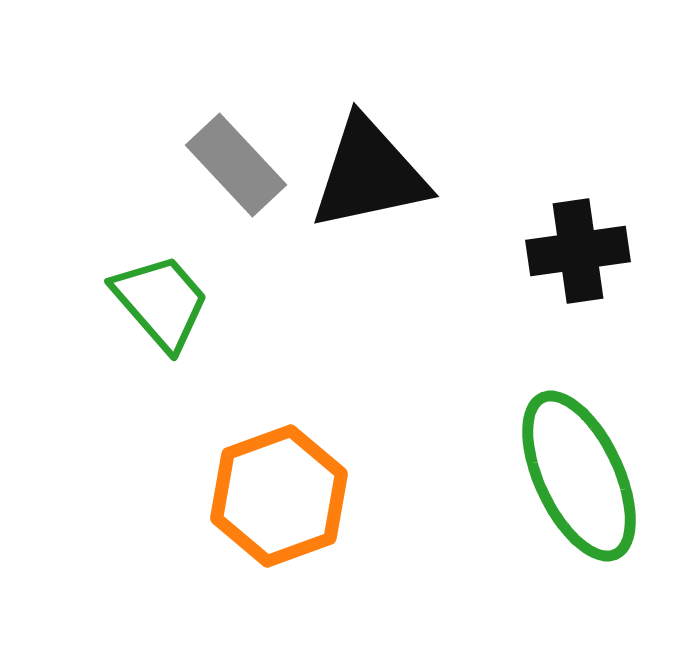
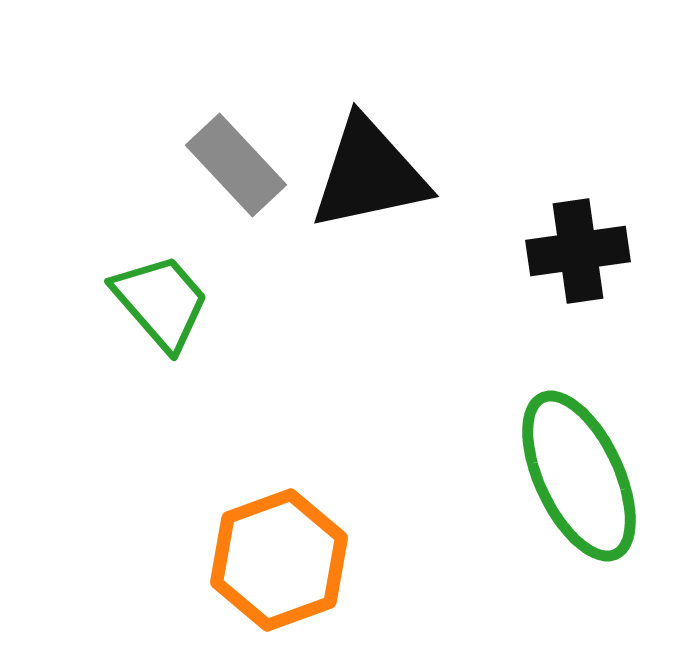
orange hexagon: moved 64 px down
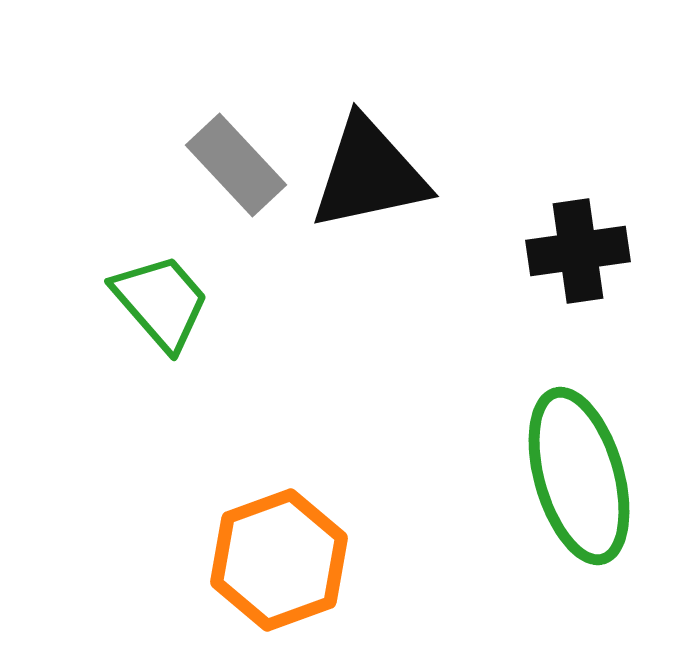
green ellipse: rotated 9 degrees clockwise
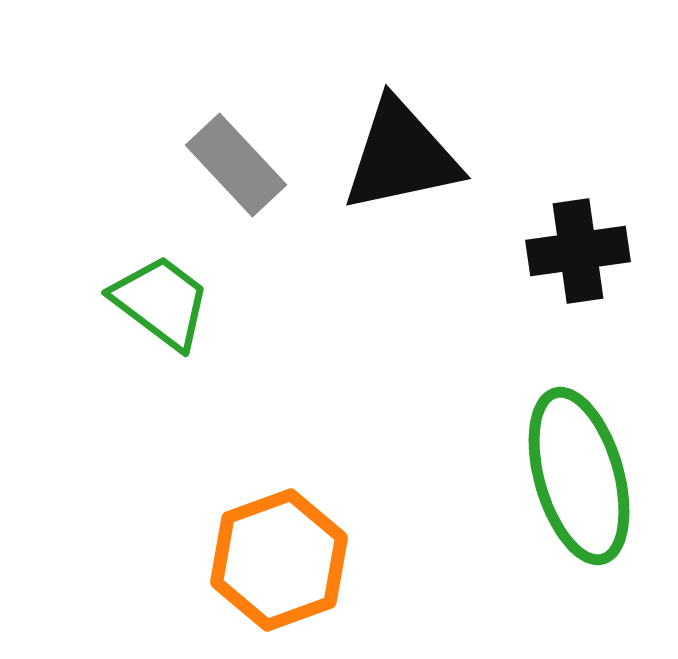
black triangle: moved 32 px right, 18 px up
green trapezoid: rotated 12 degrees counterclockwise
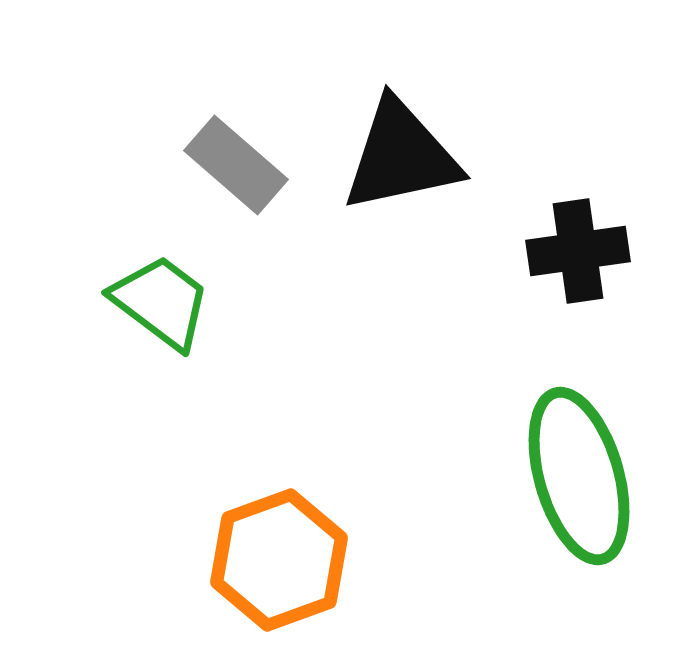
gray rectangle: rotated 6 degrees counterclockwise
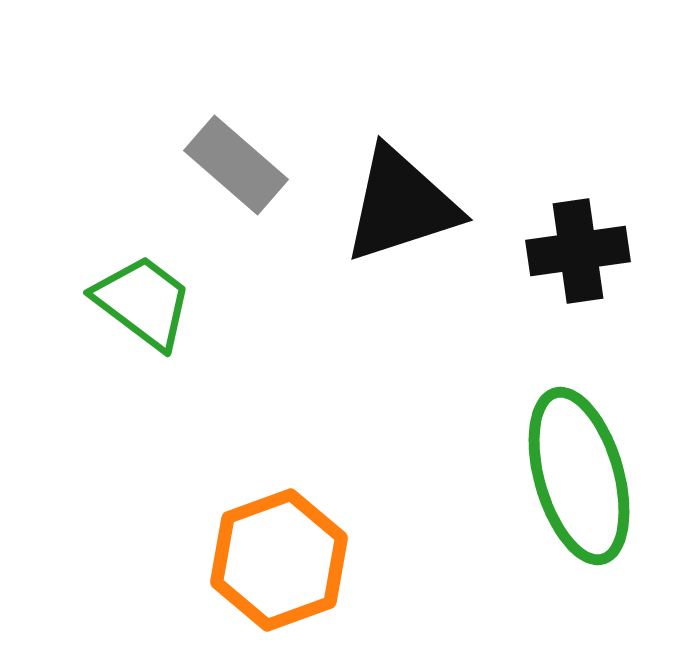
black triangle: moved 49 px down; rotated 6 degrees counterclockwise
green trapezoid: moved 18 px left
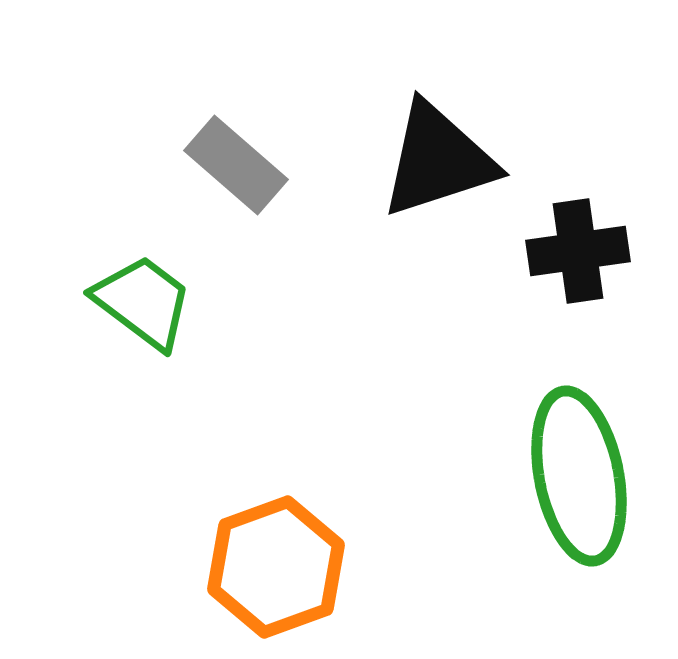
black triangle: moved 37 px right, 45 px up
green ellipse: rotated 5 degrees clockwise
orange hexagon: moved 3 px left, 7 px down
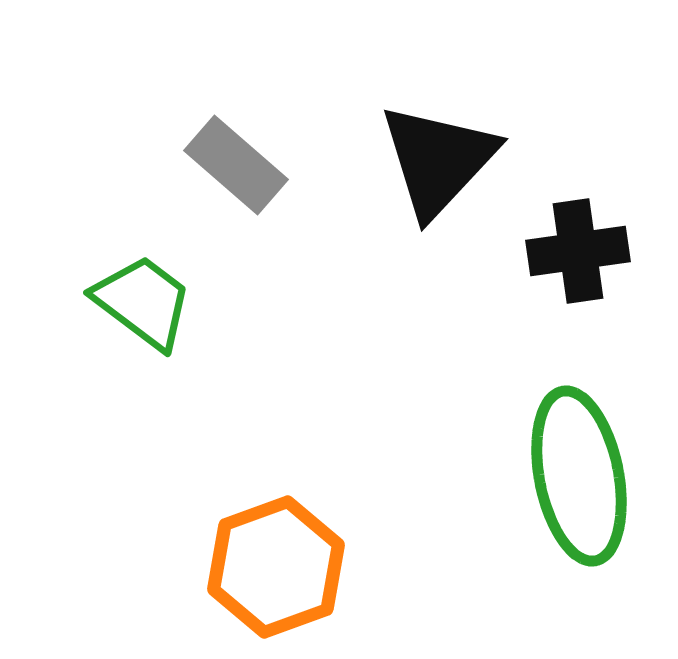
black triangle: rotated 29 degrees counterclockwise
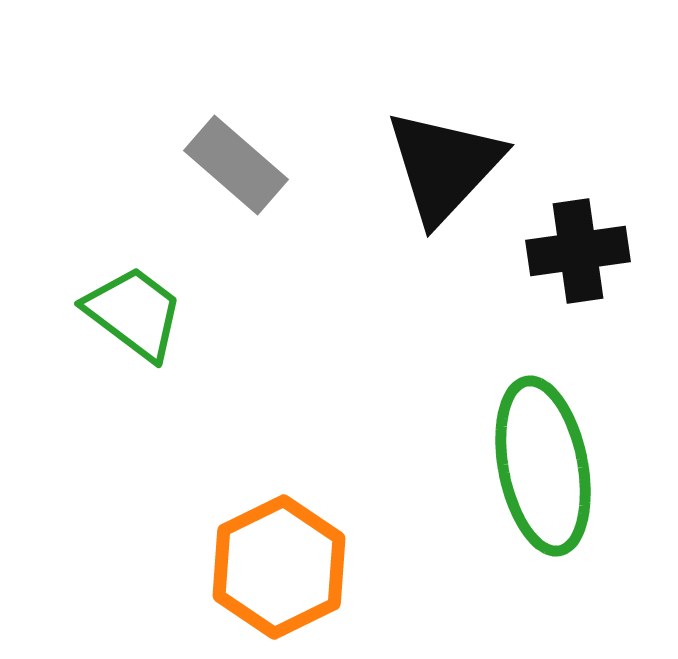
black triangle: moved 6 px right, 6 px down
green trapezoid: moved 9 px left, 11 px down
green ellipse: moved 36 px left, 10 px up
orange hexagon: moved 3 px right; rotated 6 degrees counterclockwise
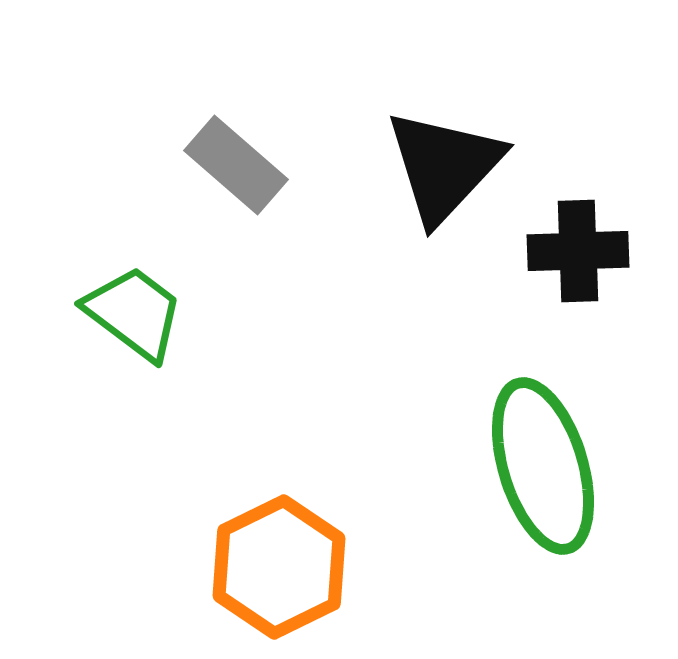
black cross: rotated 6 degrees clockwise
green ellipse: rotated 6 degrees counterclockwise
